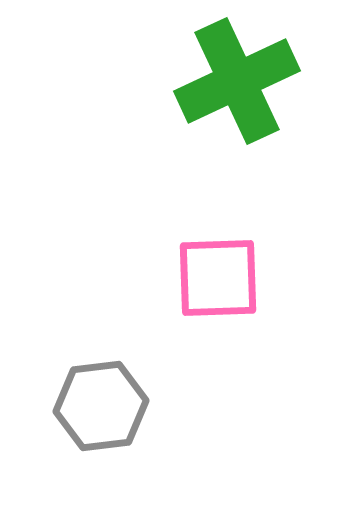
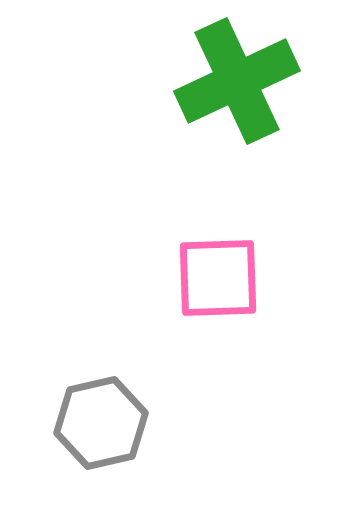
gray hexagon: moved 17 px down; rotated 6 degrees counterclockwise
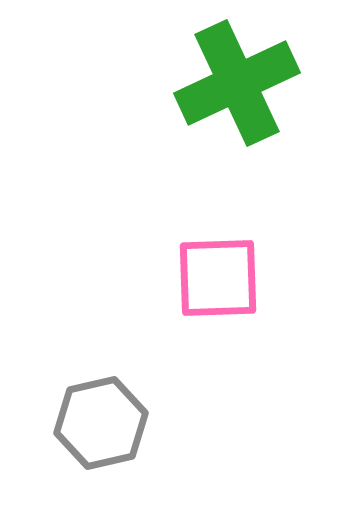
green cross: moved 2 px down
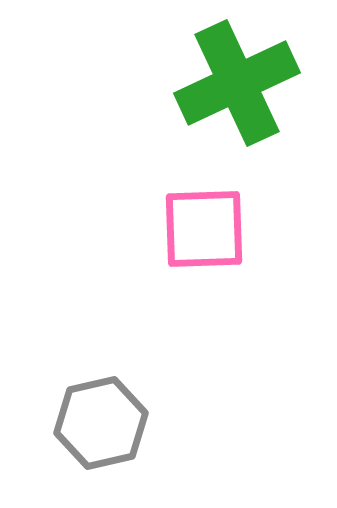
pink square: moved 14 px left, 49 px up
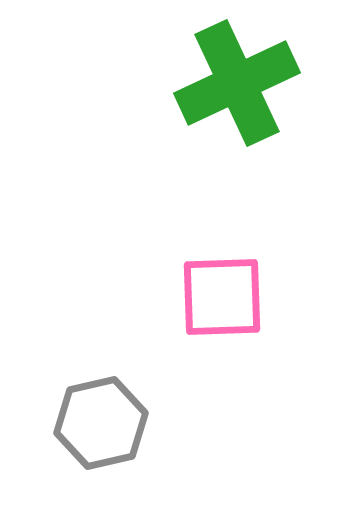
pink square: moved 18 px right, 68 px down
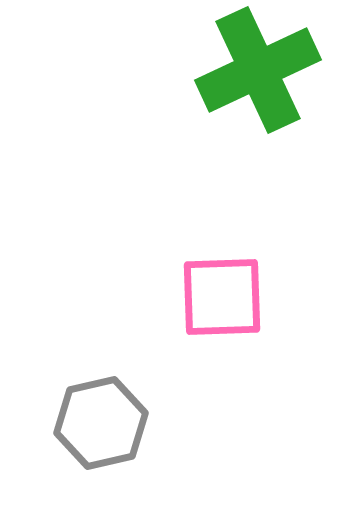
green cross: moved 21 px right, 13 px up
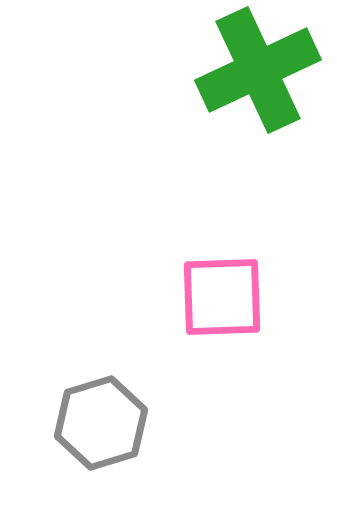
gray hexagon: rotated 4 degrees counterclockwise
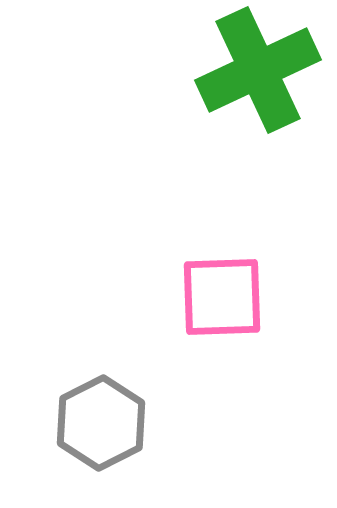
gray hexagon: rotated 10 degrees counterclockwise
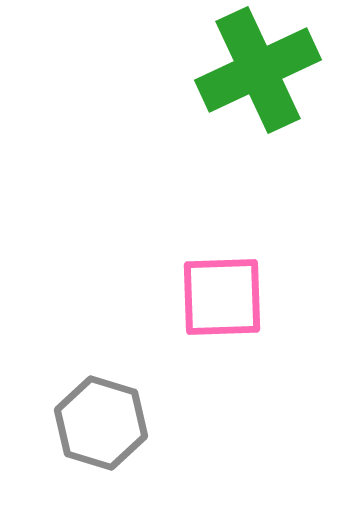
gray hexagon: rotated 16 degrees counterclockwise
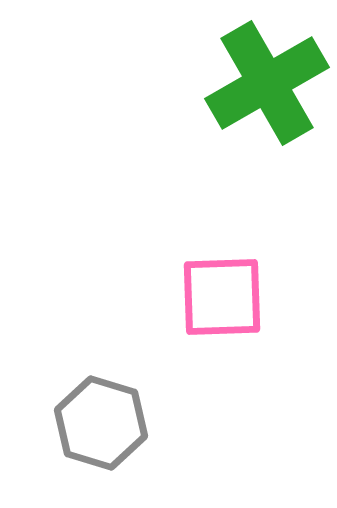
green cross: moved 9 px right, 13 px down; rotated 5 degrees counterclockwise
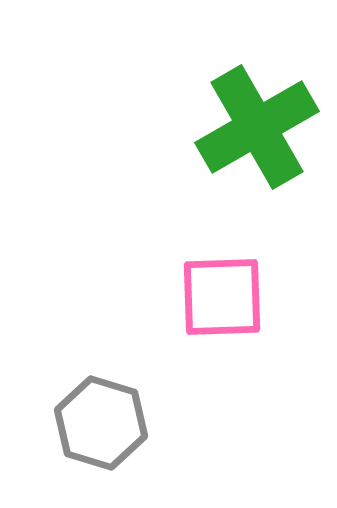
green cross: moved 10 px left, 44 px down
